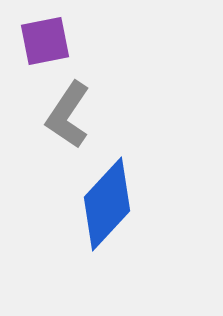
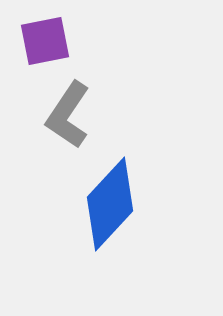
blue diamond: moved 3 px right
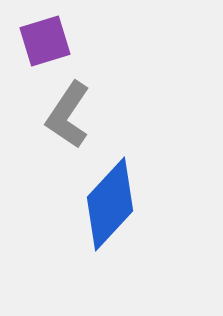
purple square: rotated 6 degrees counterclockwise
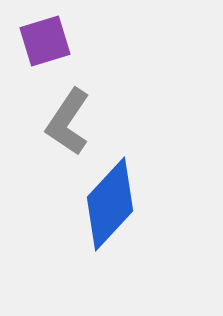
gray L-shape: moved 7 px down
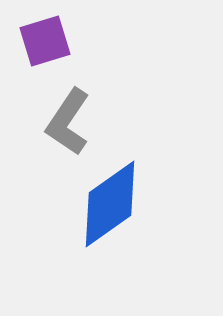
blue diamond: rotated 12 degrees clockwise
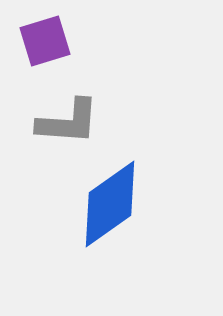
gray L-shape: rotated 120 degrees counterclockwise
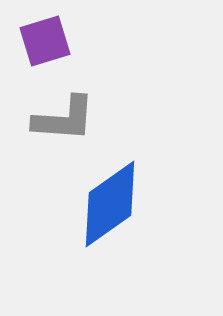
gray L-shape: moved 4 px left, 3 px up
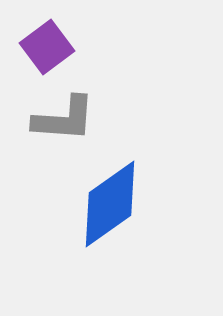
purple square: moved 2 px right, 6 px down; rotated 20 degrees counterclockwise
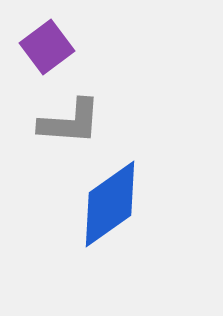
gray L-shape: moved 6 px right, 3 px down
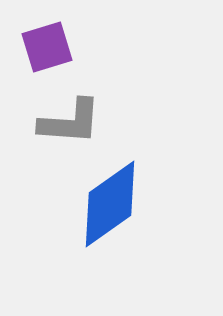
purple square: rotated 20 degrees clockwise
